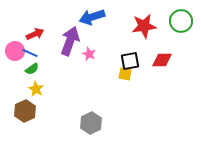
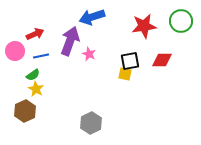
blue line: moved 11 px right, 3 px down; rotated 35 degrees counterclockwise
green semicircle: moved 1 px right, 6 px down
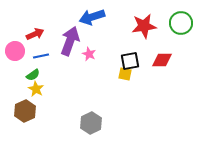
green circle: moved 2 px down
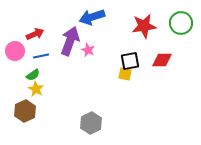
pink star: moved 1 px left, 4 px up
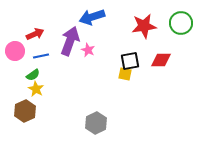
red diamond: moved 1 px left
gray hexagon: moved 5 px right
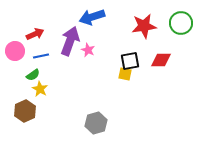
yellow star: moved 4 px right
gray hexagon: rotated 10 degrees clockwise
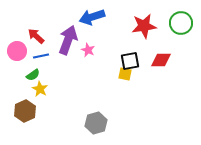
red arrow: moved 1 px right, 2 px down; rotated 114 degrees counterclockwise
purple arrow: moved 2 px left, 1 px up
pink circle: moved 2 px right
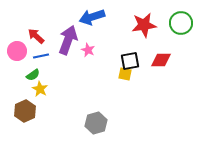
red star: moved 1 px up
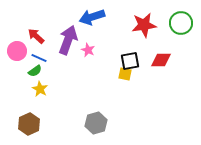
blue line: moved 2 px left, 2 px down; rotated 35 degrees clockwise
green semicircle: moved 2 px right, 4 px up
brown hexagon: moved 4 px right, 13 px down
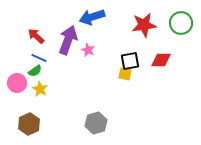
pink circle: moved 32 px down
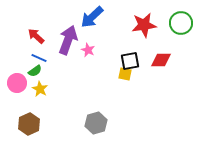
blue arrow: rotated 25 degrees counterclockwise
